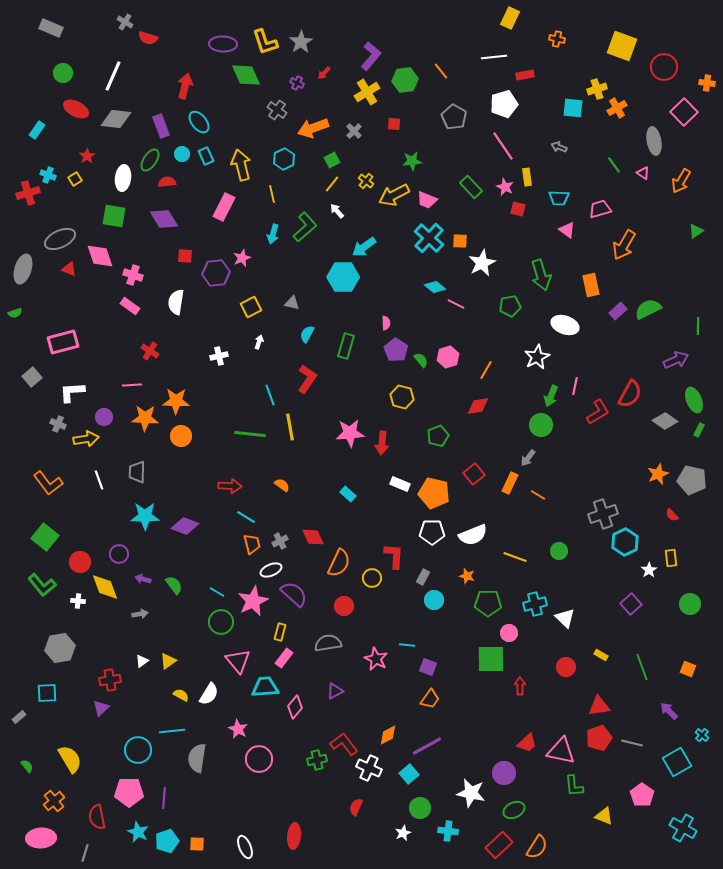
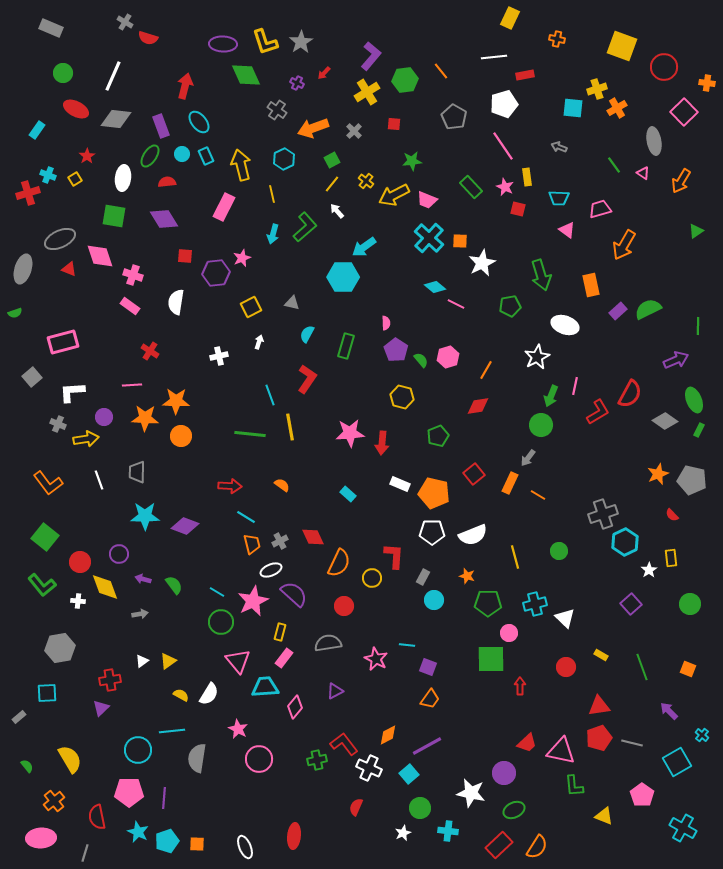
green ellipse at (150, 160): moved 4 px up
yellow line at (515, 557): rotated 55 degrees clockwise
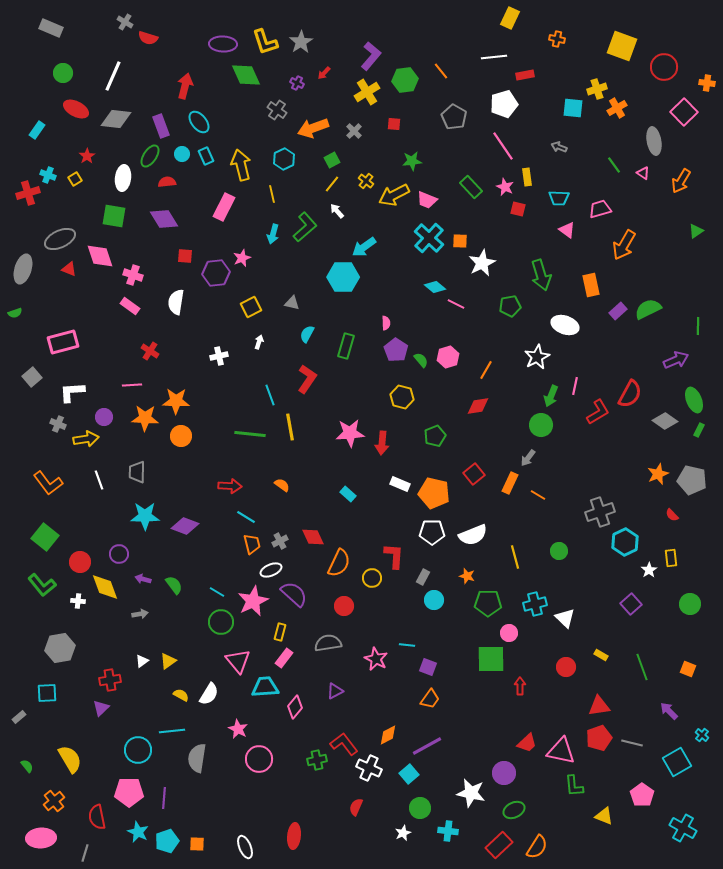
green pentagon at (438, 436): moved 3 px left
gray cross at (603, 514): moved 3 px left, 2 px up
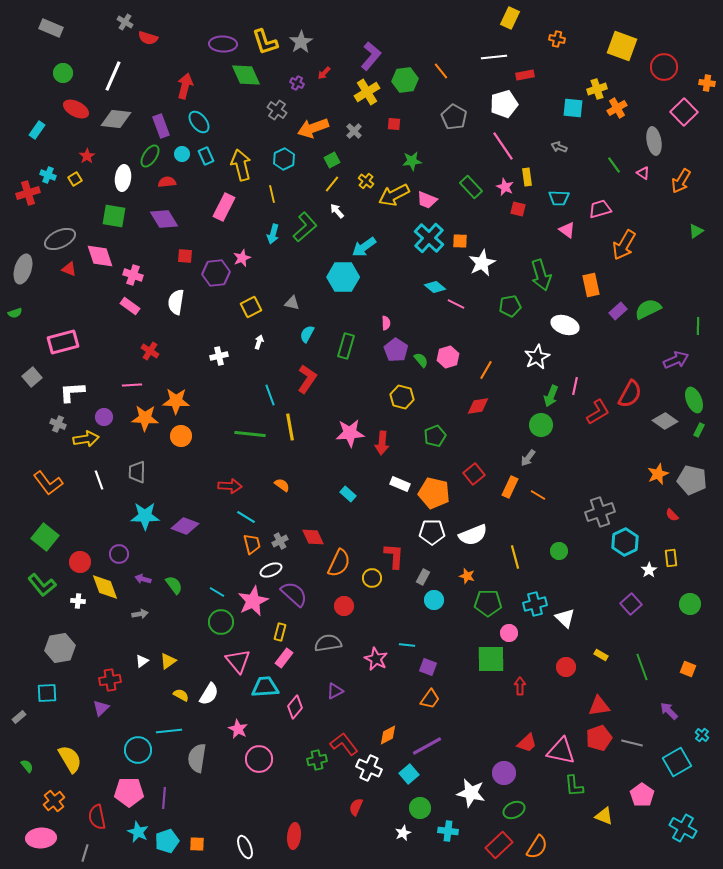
orange rectangle at (510, 483): moved 4 px down
cyan line at (172, 731): moved 3 px left
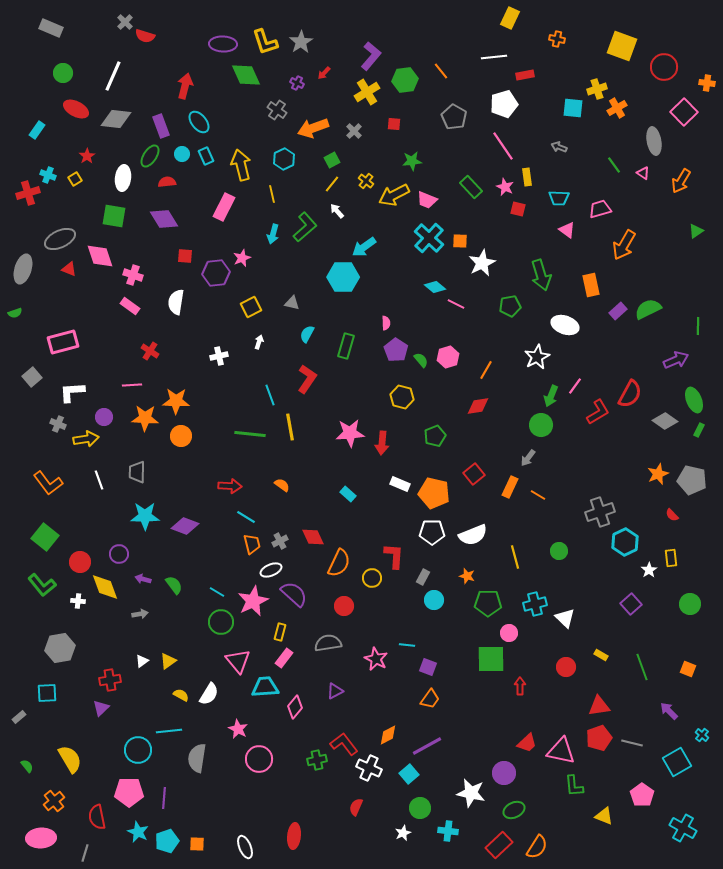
gray cross at (125, 22): rotated 14 degrees clockwise
red semicircle at (148, 38): moved 3 px left, 2 px up
pink line at (575, 386): rotated 24 degrees clockwise
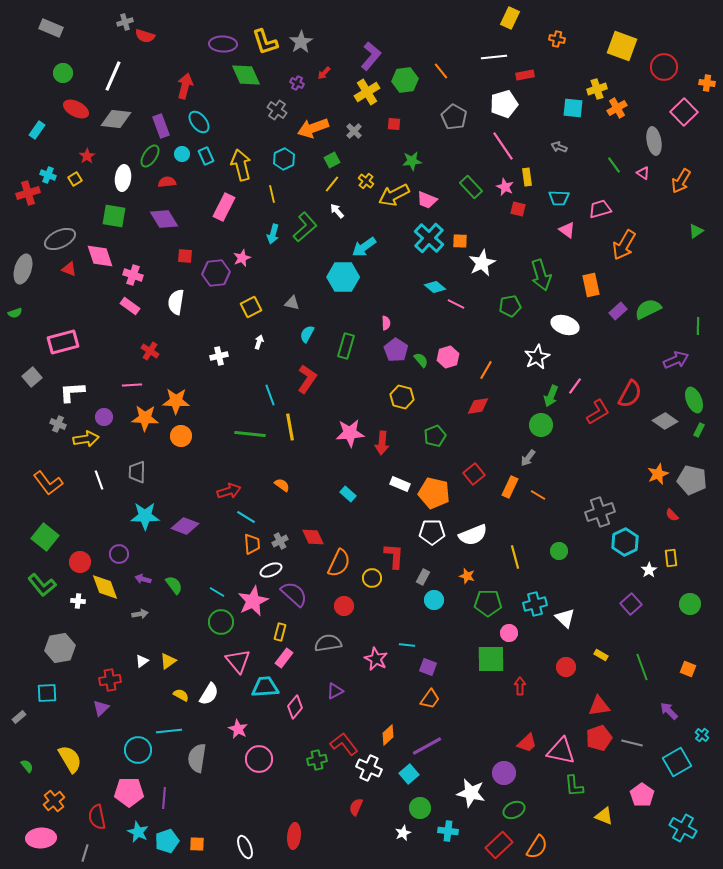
gray cross at (125, 22): rotated 28 degrees clockwise
red arrow at (230, 486): moved 1 px left, 5 px down; rotated 20 degrees counterclockwise
orange trapezoid at (252, 544): rotated 10 degrees clockwise
orange diamond at (388, 735): rotated 15 degrees counterclockwise
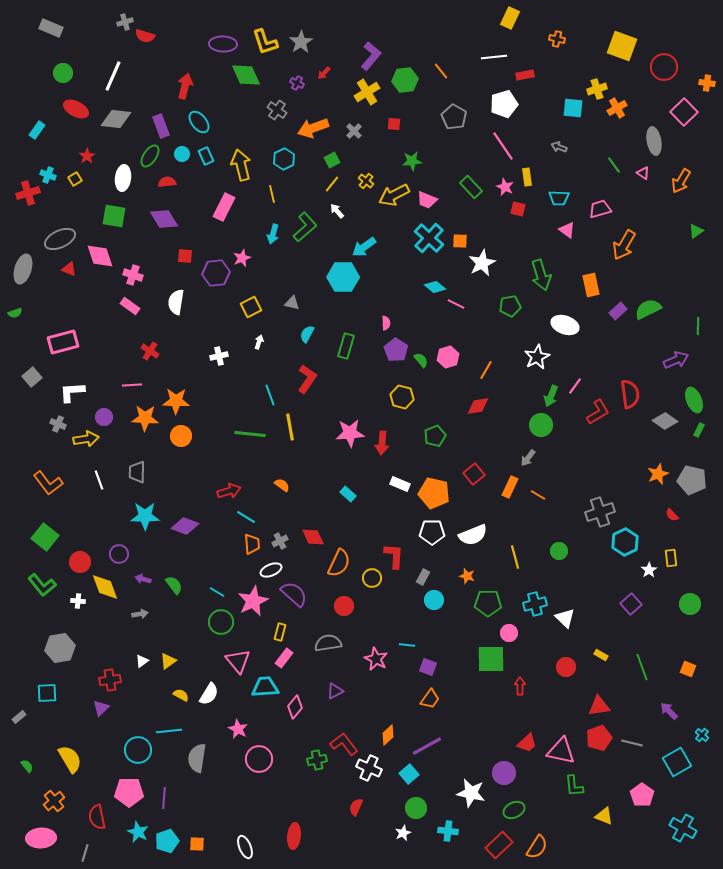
red semicircle at (630, 394): rotated 36 degrees counterclockwise
green circle at (420, 808): moved 4 px left
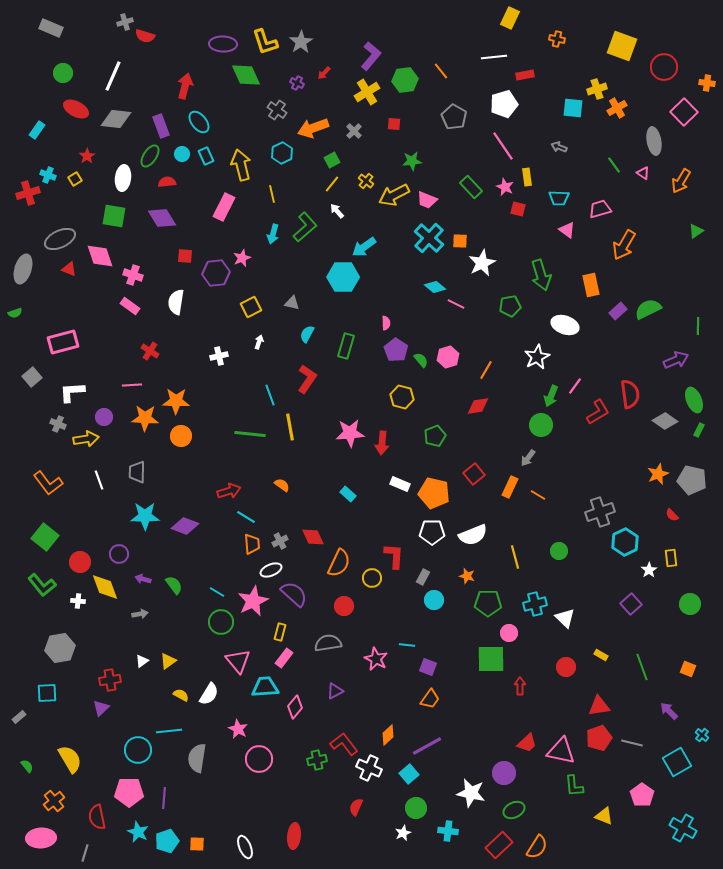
cyan hexagon at (284, 159): moved 2 px left, 6 px up
purple diamond at (164, 219): moved 2 px left, 1 px up
